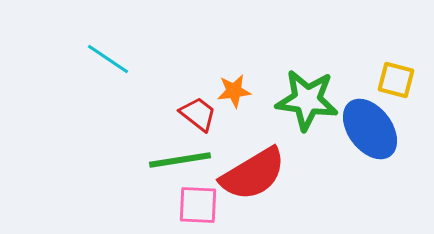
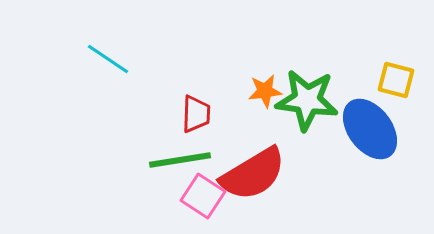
orange star: moved 31 px right
red trapezoid: moved 2 px left; rotated 54 degrees clockwise
pink square: moved 5 px right, 9 px up; rotated 30 degrees clockwise
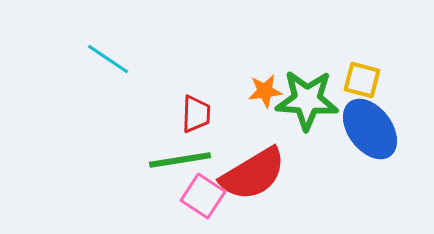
yellow square: moved 34 px left
green star: rotated 4 degrees counterclockwise
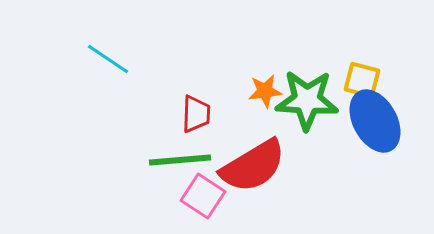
blue ellipse: moved 5 px right, 8 px up; rotated 8 degrees clockwise
green line: rotated 4 degrees clockwise
red semicircle: moved 8 px up
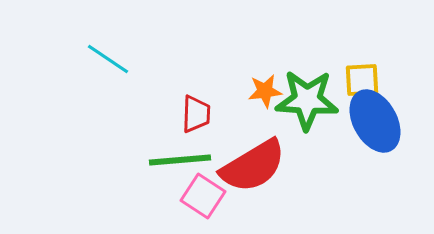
yellow square: rotated 18 degrees counterclockwise
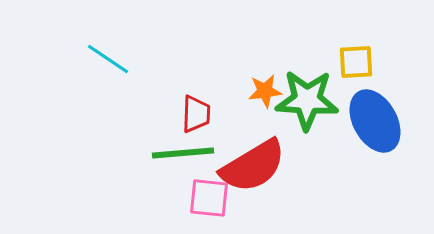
yellow square: moved 6 px left, 18 px up
green line: moved 3 px right, 7 px up
pink square: moved 6 px right, 2 px down; rotated 27 degrees counterclockwise
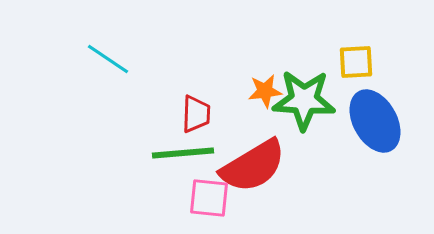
green star: moved 3 px left
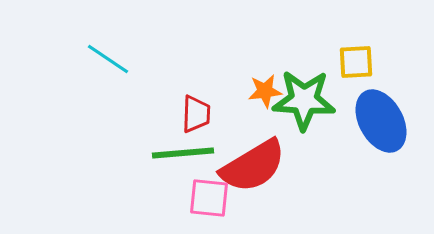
blue ellipse: moved 6 px right
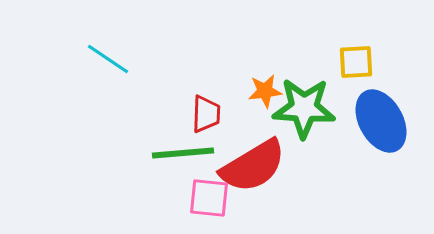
green star: moved 8 px down
red trapezoid: moved 10 px right
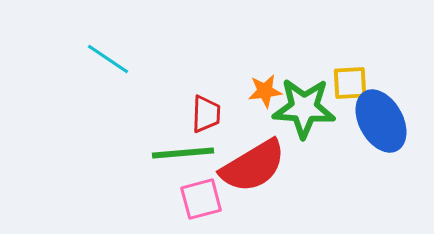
yellow square: moved 6 px left, 21 px down
pink square: moved 8 px left, 1 px down; rotated 21 degrees counterclockwise
